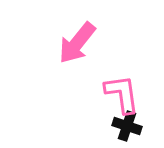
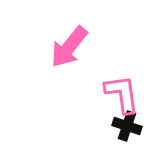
pink arrow: moved 8 px left, 4 px down
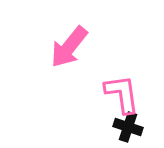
black cross: moved 1 px right, 1 px down
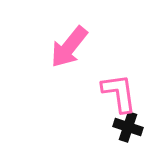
pink L-shape: moved 3 px left, 1 px up
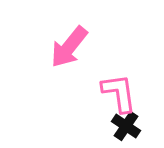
black cross: moved 2 px left, 1 px up; rotated 16 degrees clockwise
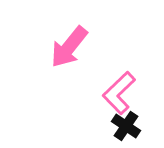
pink L-shape: rotated 126 degrees counterclockwise
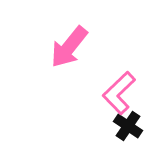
black cross: moved 2 px right
